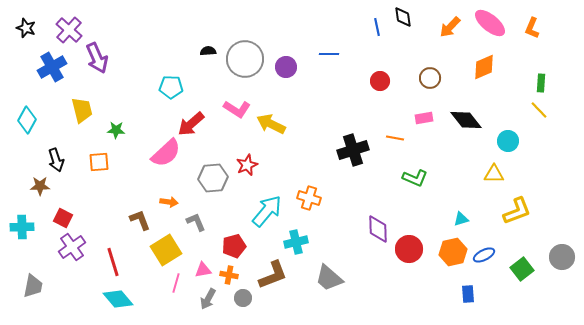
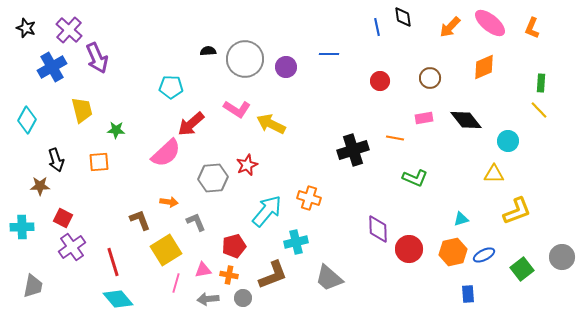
gray arrow at (208, 299): rotated 55 degrees clockwise
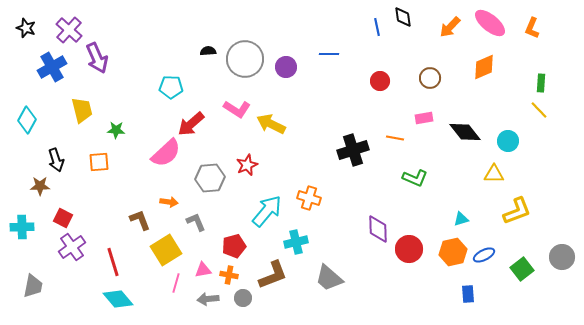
black diamond at (466, 120): moved 1 px left, 12 px down
gray hexagon at (213, 178): moved 3 px left
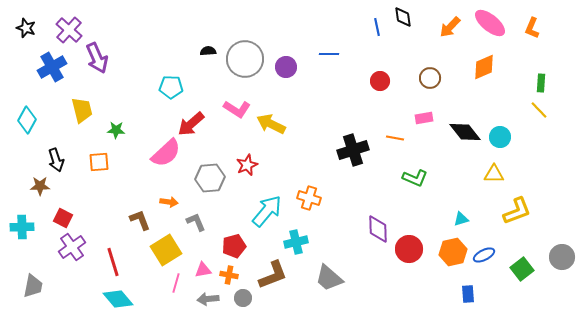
cyan circle at (508, 141): moved 8 px left, 4 px up
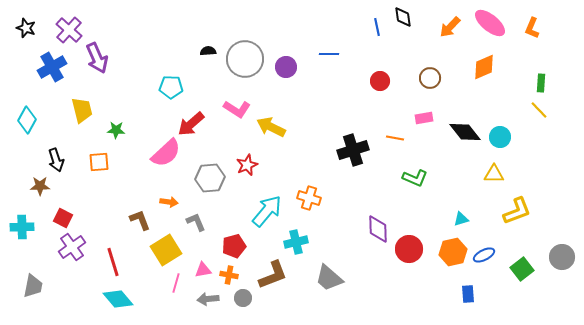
yellow arrow at (271, 124): moved 3 px down
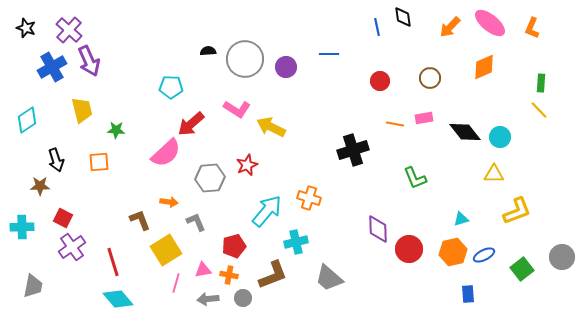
purple arrow at (97, 58): moved 8 px left, 3 px down
cyan diamond at (27, 120): rotated 28 degrees clockwise
orange line at (395, 138): moved 14 px up
green L-shape at (415, 178): rotated 45 degrees clockwise
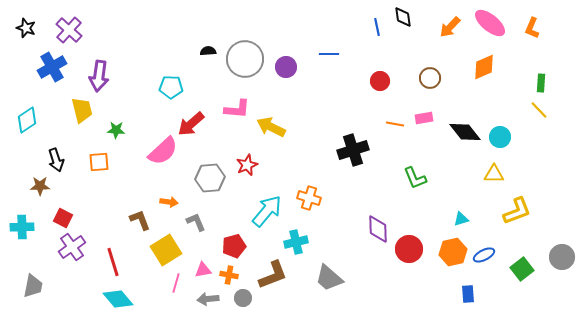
purple arrow at (89, 61): moved 10 px right, 15 px down; rotated 32 degrees clockwise
pink L-shape at (237, 109): rotated 28 degrees counterclockwise
pink semicircle at (166, 153): moved 3 px left, 2 px up
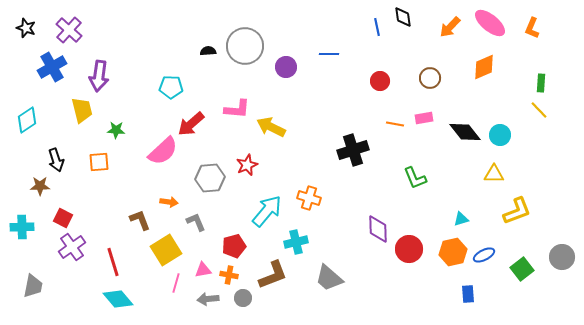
gray circle at (245, 59): moved 13 px up
cyan circle at (500, 137): moved 2 px up
